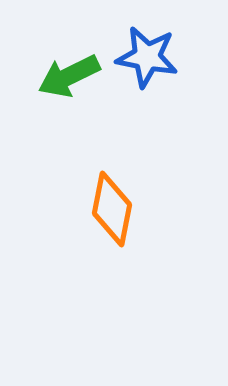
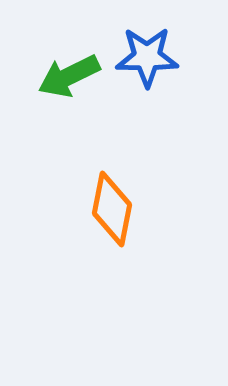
blue star: rotated 10 degrees counterclockwise
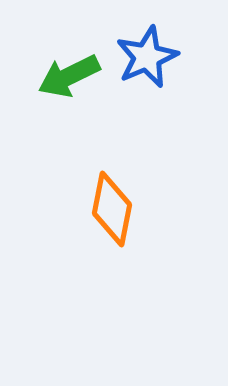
blue star: rotated 24 degrees counterclockwise
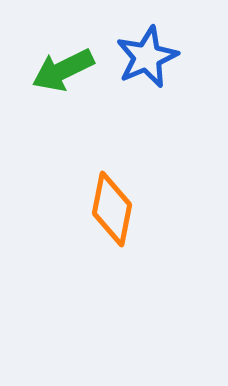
green arrow: moved 6 px left, 6 px up
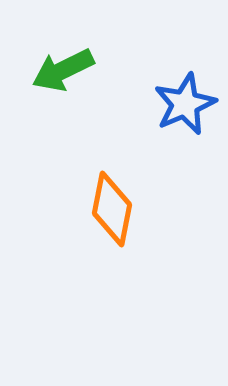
blue star: moved 38 px right, 47 px down
